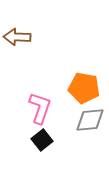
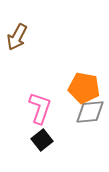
brown arrow: rotated 64 degrees counterclockwise
gray diamond: moved 8 px up
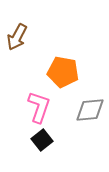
orange pentagon: moved 21 px left, 16 px up
pink L-shape: moved 1 px left, 1 px up
gray diamond: moved 2 px up
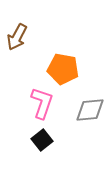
orange pentagon: moved 3 px up
pink L-shape: moved 3 px right, 4 px up
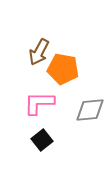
brown arrow: moved 22 px right, 15 px down
pink L-shape: moved 3 px left; rotated 108 degrees counterclockwise
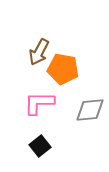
black square: moved 2 px left, 6 px down
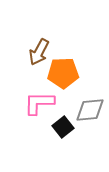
orange pentagon: moved 4 px down; rotated 12 degrees counterclockwise
black square: moved 23 px right, 19 px up
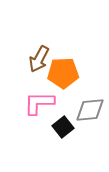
brown arrow: moved 7 px down
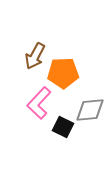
brown arrow: moved 4 px left, 3 px up
pink L-shape: rotated 48 degrees counterclockwise
black square: rotated 25 degrees counterclockwise
